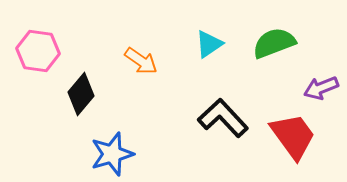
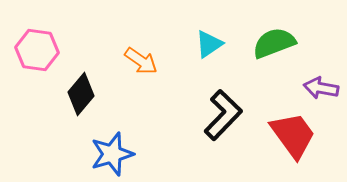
pink hexagon: moved 1 px left, 1 px up
purple arrow: rotated 32 degrees clockwise
black L-shape: moved 3 px up; rotated 87 degrees clockwise
red trapezoid: moved 1 px up
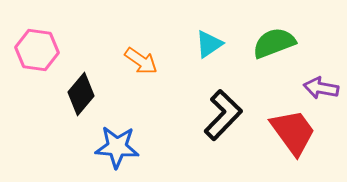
red trapezoid: moved 3 px up
blue star: moved 5 px right, 7 px up; rotated 21 degrees clockwise
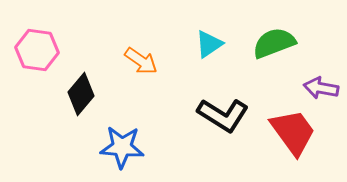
black L-shape: rotated 78 degrees clockwise
blue star: moved 5 px right
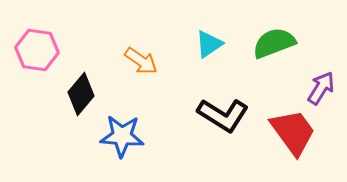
purple arrow: rotated 112 degrees clockwise
blue star: moved 11 px up
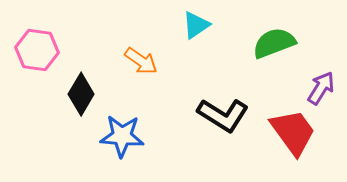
cyan triangle: moved 13 px left, 19 px up
black diamond: rotated 9 degrees counterclockwise
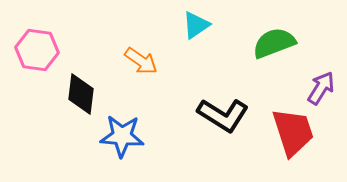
black diamond: rotated 24 degrees counterclockwise
red trapezoid: rotated 18 degrees clockwise
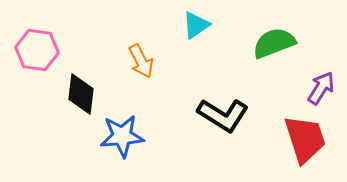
orange arrow: rotated 28 degrees clockwise
red trapezoid: moved 12 px right, 7 px down
blue star: rotated 9 degrees counterclockwise
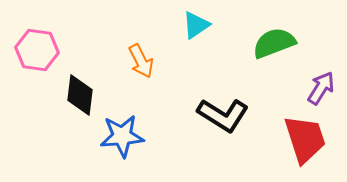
black diamond: moved 1 px left, 1 px down
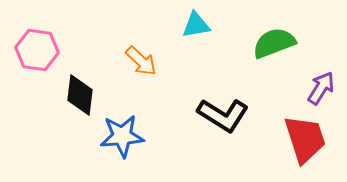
cyan triangle: rotated 24 degrees clockwise
orange arrow: rotated 20 degrees counterclockwise
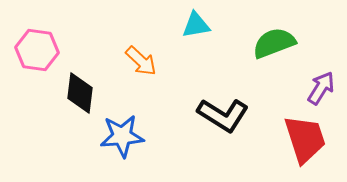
black diamond: moved 2 px up
